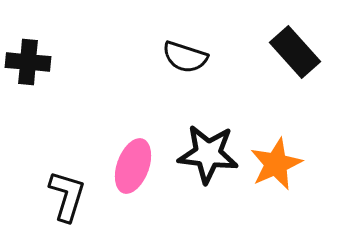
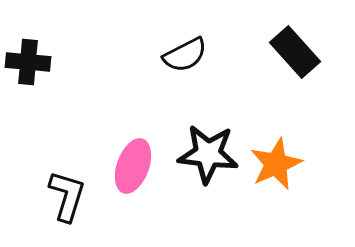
black semicircle: moved 2 px up; rotated 45 degrees counterclockwise
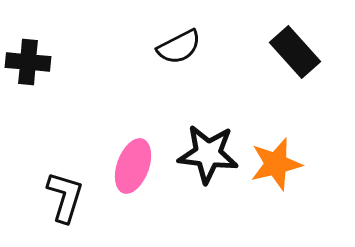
black semicircle: moved 6 px left, 8 px up
orange star: rotated 10 degrees clockwise
black L-shape: moved 2 px left, 1 px down
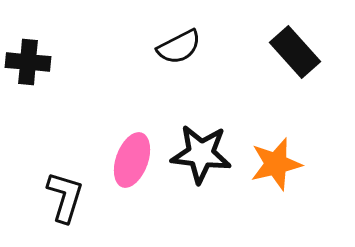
black star: moved 7 px left
pink ellipse: moved 1 px left, 6 px up
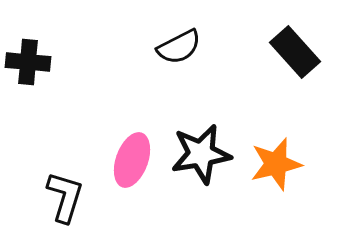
black star: rotated 16 degrees counterclockwise
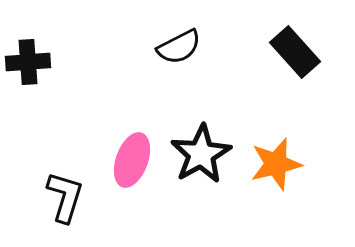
black cross: rotated 9 degrees counterclockwise
black star: rotated 20 degrees counterclockwise
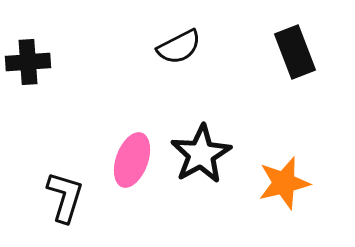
black rectangle: rotated 21 degrees clockwise
orange star: moved 8 px right, 19 px down
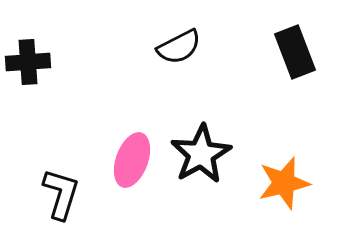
black L-shape: moved 4 px left, 3 px up
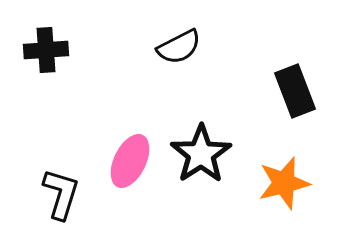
black rectangle: moved 39 px down
black cross: moved 18 px right, 12 px up
black star: rotated 4 degrees counterclockwise
pink ellipse: moved 2 px left, 1 px down; rotated 6 degrees clockwise
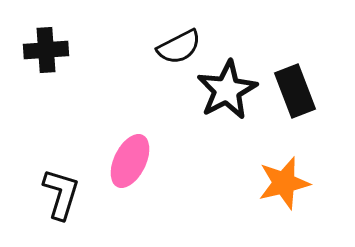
black star: moved 26 px right, 64 px up; rotated 6 degrees clockwise
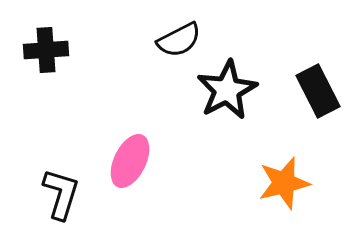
black semicircle: moved 7 px up
black rectangle: moved 23 px right; rotated 6 degrees counterclockwise
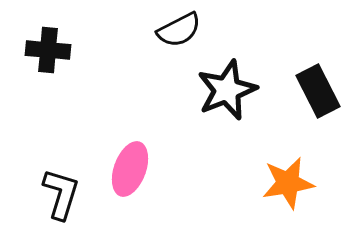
black semicircle: moved 10 px up
black cross: moved 2 px right; rotated 9 degrees clockwise
black star: rotated 6 degrees clockwise
pink ellipse: moved 8 px down; rotated 6 degrees counterclockwise
orange star: moved 4 px right; rotated 4 degrees clockwise
